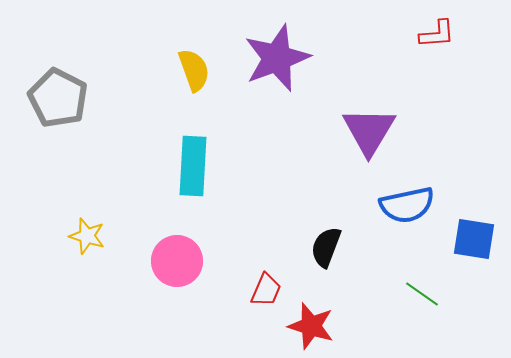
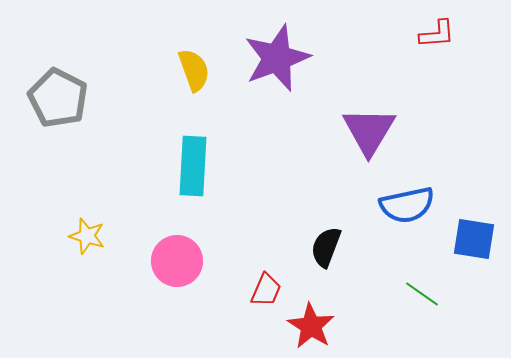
red star: rotated 15 degrees clockwise
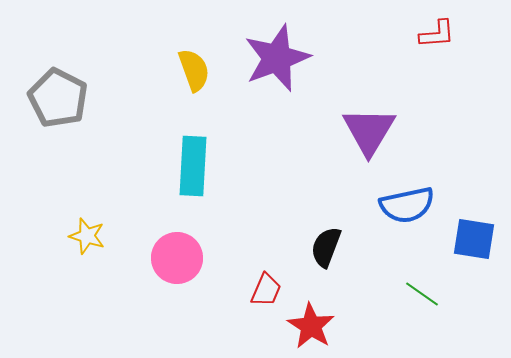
pink circle: moved 3 px up
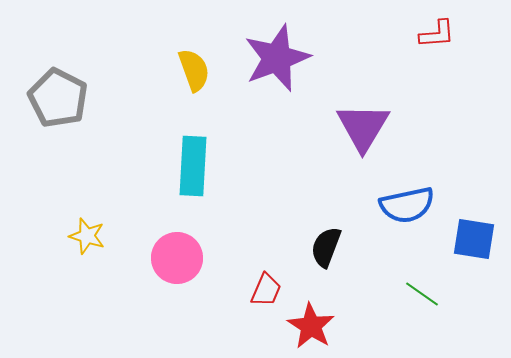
purple triangle: moved 6 px left, 4 px up
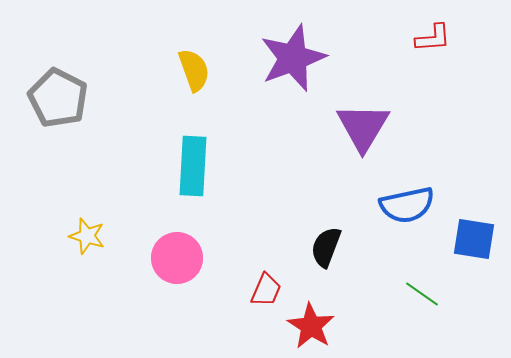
red L-shape: moved 4 px left, 4 px down
purple star: moved 16 px right
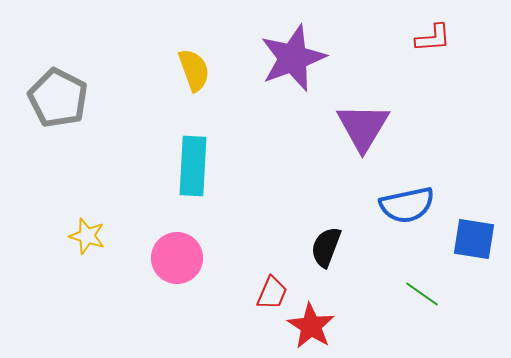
red trapezoid: moved 6 px right, 3 px down
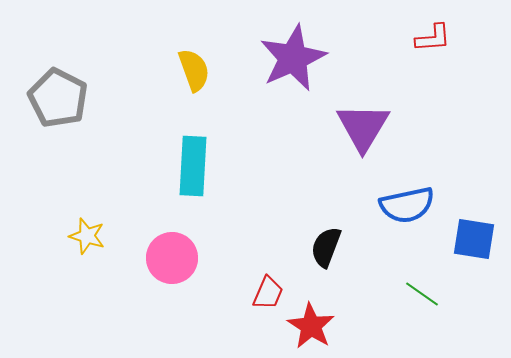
purple star: rotated 4 degrees counterclockwise
pink circle: moved 5 px left
red trapezoid: moved 4 px left
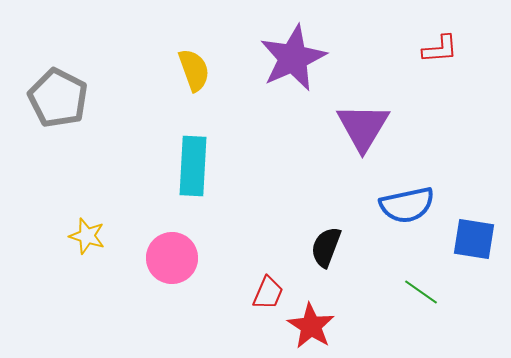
red L-shape: moved 7 px right, 11 px down
green line: moved 1 px left, 2 px up
